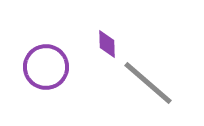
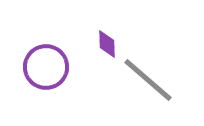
gray line: moved 3 px up
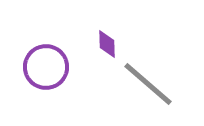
gray line: moved 4 px down
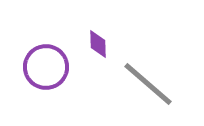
purple diamond: moved 9 px left
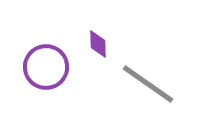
gray line: rotated 6 degrees counterclockwise
